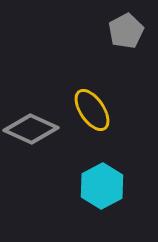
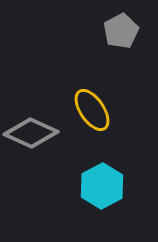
gray pentagon: moved 5 px left
gray diamond: moved 4 px down
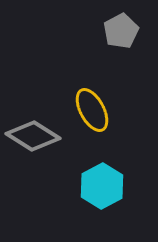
yellow ellipse: rotated 6 degrees clockwise
gray diamond: moved 2 px right, 3 px down; rotated 8 degrees clockwise
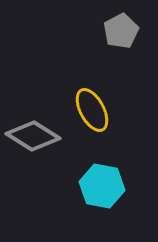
cyan hexagon: rotated 21 degrees counterclockwise
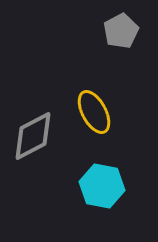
yellow ellipse: moved 2 px right, 2 px down
gray diamond: rotated 60 degrees counterclockwise
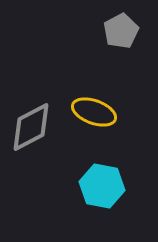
yellow ellipse: rotated 42 degrees counterclockwise
gray diamond: moved 2 px left, 9 px up
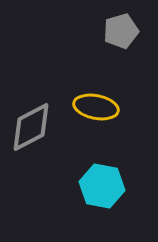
gray pentagon: rotated 12 degrees clockwise
yellow ellipse: moved 2 px right, 5 px up; rotated 9 degrees counterclockwise
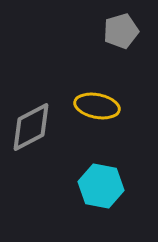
yellow ellipse: moved 1 px right, 1 px up
cyan hexagon: moved 1 px left
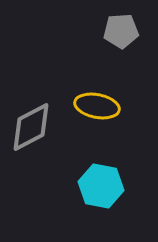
gray pentagon: rotated 12 degrees clockwise
